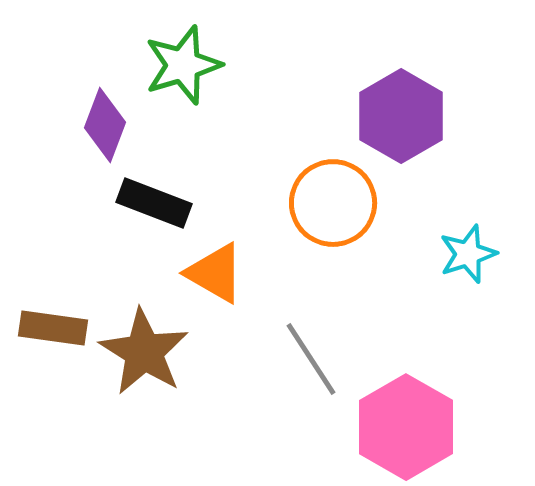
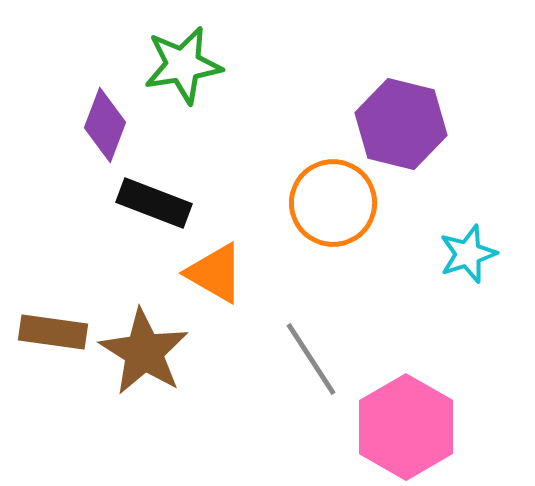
green star: rotated 8 degrees clockwise
purple hexagon: moved 8 px down; rotated 16 degrees counterclockwise
brown rectangle: moved 4 px down
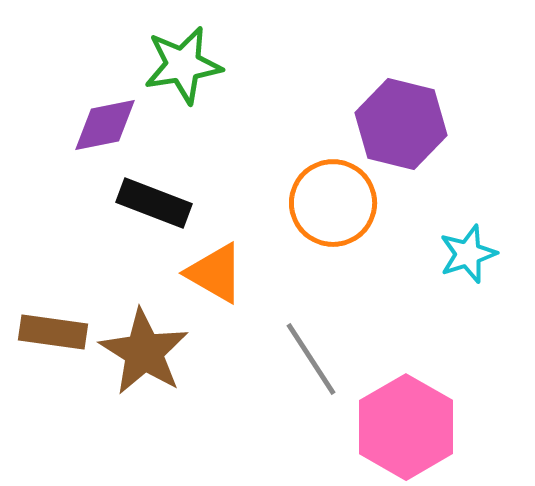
purple diamond: rotated 58 degrees clockwise
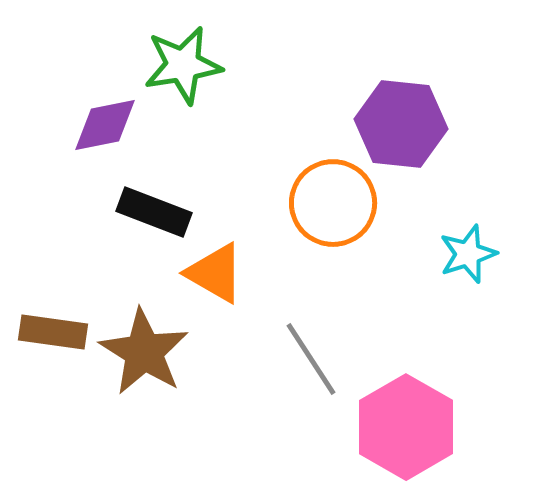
purple hexagon: rotated 8 degrees counterclockwise
black rectangle: moved 9 px down
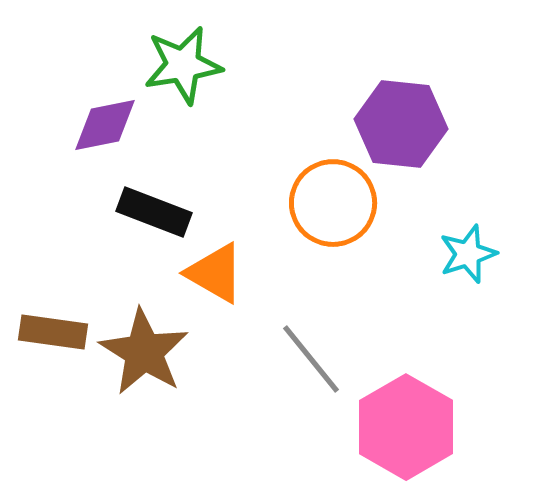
gray line: rotated 6 degrees counterclockwise
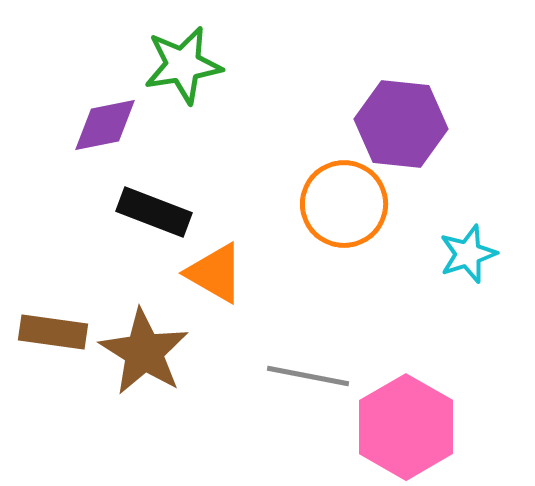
orange circle: moved 11 px right, 1 px down
gray line: moved 3 px left, 17 px down; rotated 40 degrees counterclockwise
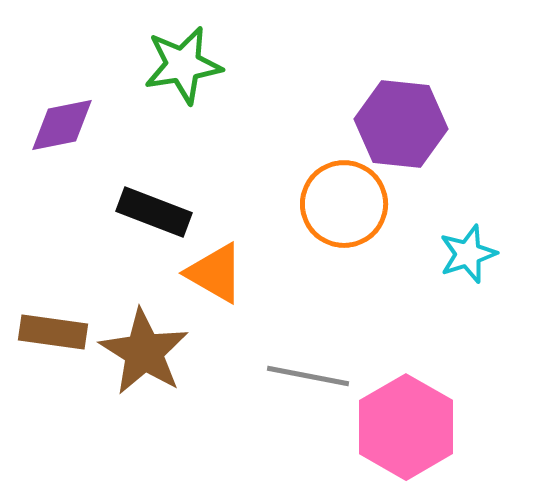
purple diamond: moved 43 px left
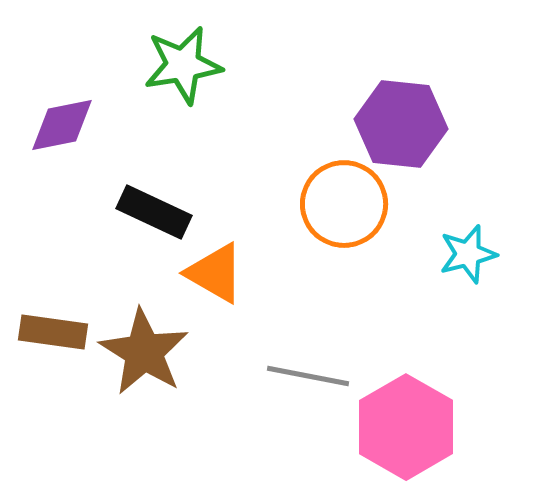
black rectangle: rotated 4 degrees clockwise
cyan star: rotated 4 degrees clockwise
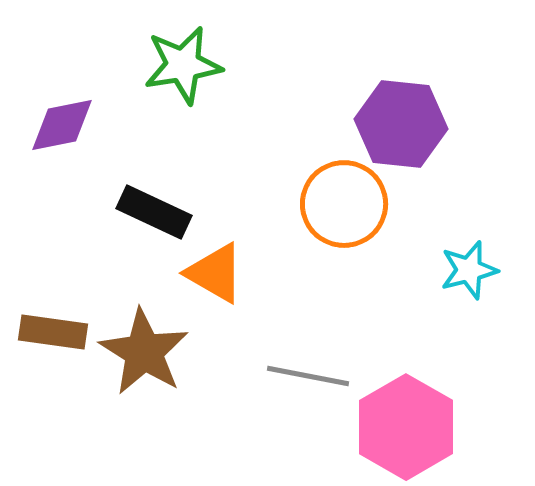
cyan star: moved 1 px right, 16 px down
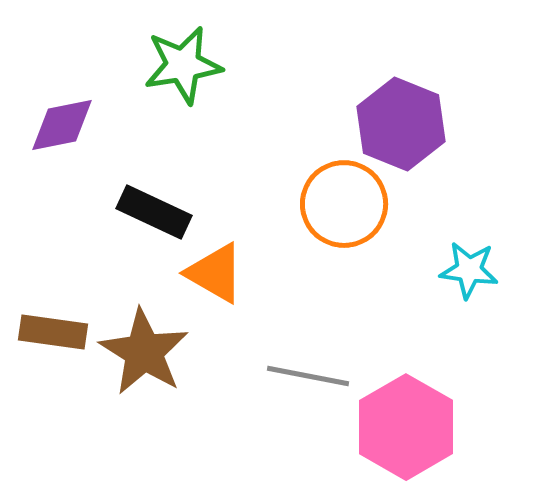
purple hexagon: rotated 16 degrees clockwise
cyan star: rotated 22 degrees clockwise
